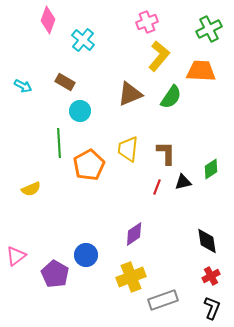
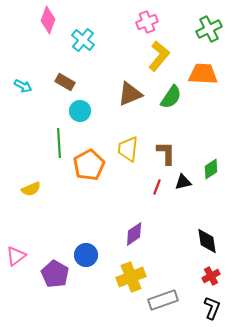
orange trapezoid: moved 2 px right, 3 px down
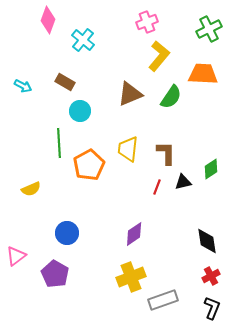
blue circle: moved 19 px left, 22 px up
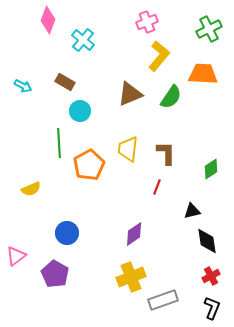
black triangle: moved 9 px right, 29 px down
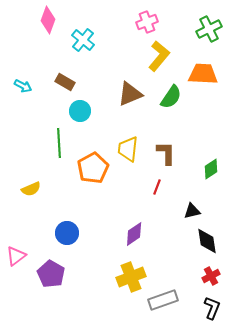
orange pentagon: moved 4 px right, 3 px down
purple pentagon: moved 4 px left
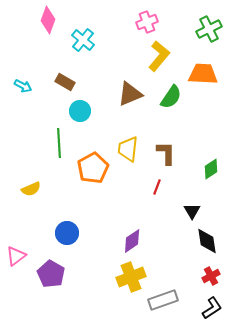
black triangle: rotated 48 degrees counterclockwise
purple diamond: moved 2 px left, 7 px down
black L-shape: rotated 35 degrees clockwise
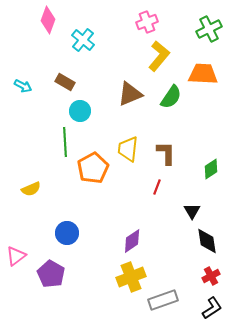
green line: moved 6 px right, 1 px up
